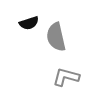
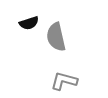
gray L-shape: moved 2 px left, 4 px down
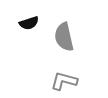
gray semicircle: moved 8 px right
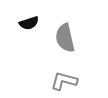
gray semicircle: moved 1 px right, 1 px down
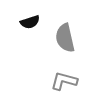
black semicircle: moved 1 px right, 1 px up
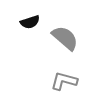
gray semicircle: rotated 144 degrees clockwise
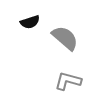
gray L-shape: moved 4 px right
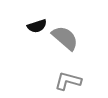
black semicircle: moved 7 px right, 4 px down
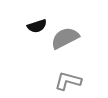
gray semicircle: rotated 68 degrees counterclockwise
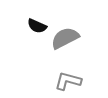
black semicircle: rotated 42 degrees clockwise
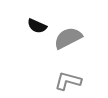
gray semicircle: moved 3 px right
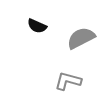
gray semicircle: moved 13 px right
